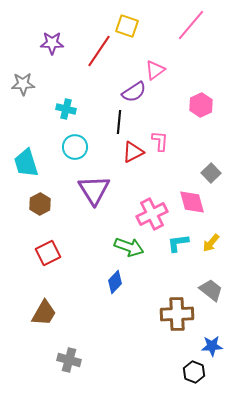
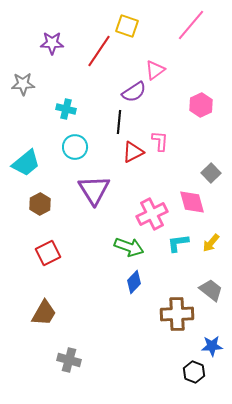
cyan trapezoid: rotated 112 degrees counterclockwise
blue diamond: moved 19 px right
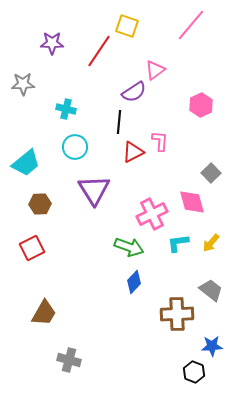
brown hexagon: rotated 25 degrees clockwise
red square: moved 16 px left, 5 px up
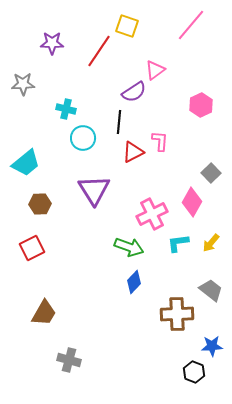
cyan circle: moved 8 px right, 9 px up
pink diamond: rotated 44 degrees clockwise
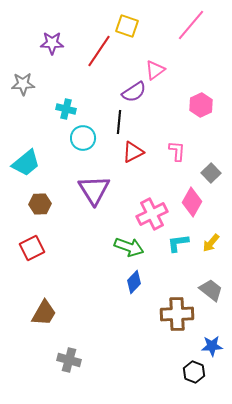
pink L-shape: moved 17 px right, 10 px down
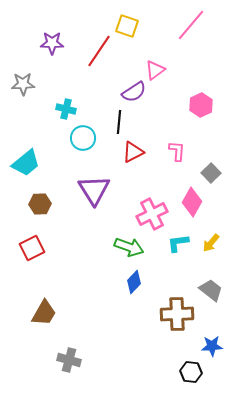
black hexagon: moved 3 px left; rotated 15 degrees counterclockwise
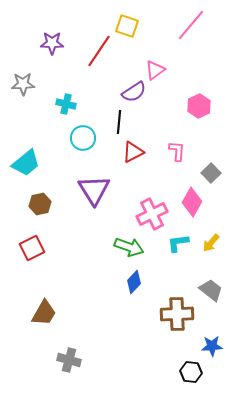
pink hexagon: moved 2 px left, 1 px down
cyan cross: moved 5 px up
brown hexagon: rotated 10 degrees counterclockwise
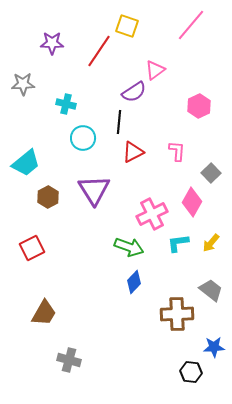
brown hexagon: moved 8 px right, 7 px up; rotated 15 degrees counterclockwise
blue star: moved 2 px right, 1 px down
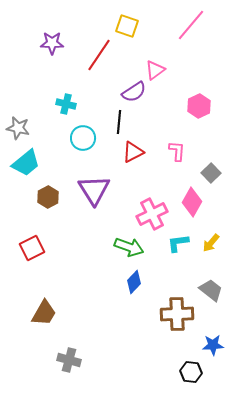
red line: moved 4 px down
gray star: moved 5 px left, 44 px down; rotated 15 degrees clockwise
blue star: moved 1 px left, 2 px up
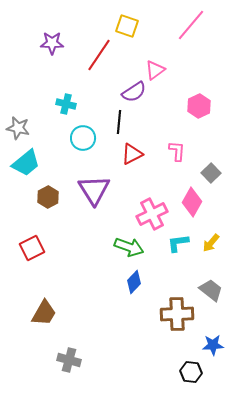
red triangle: moved 1 px left, 2 px down
